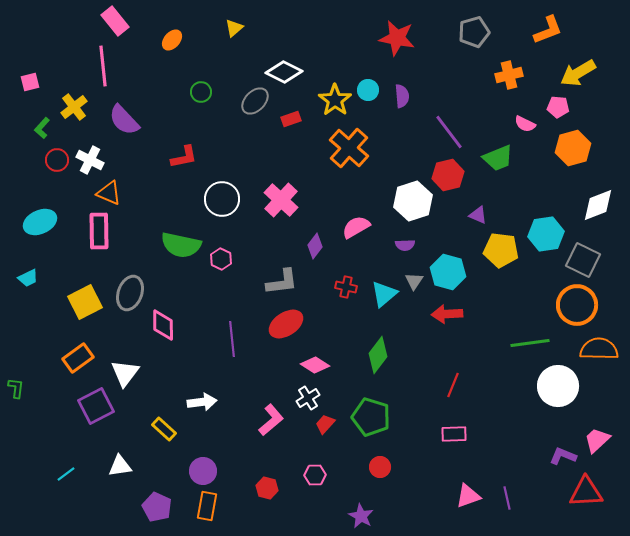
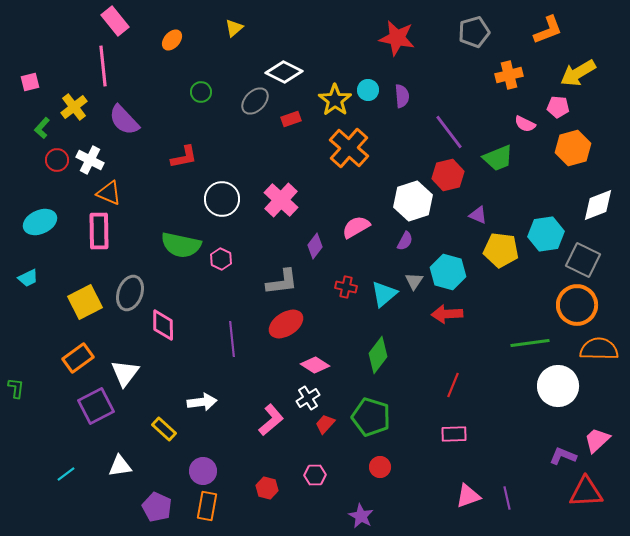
purple semicircle at (405, 245): moved 4 px up; rotated 60 degrees counterclockwise
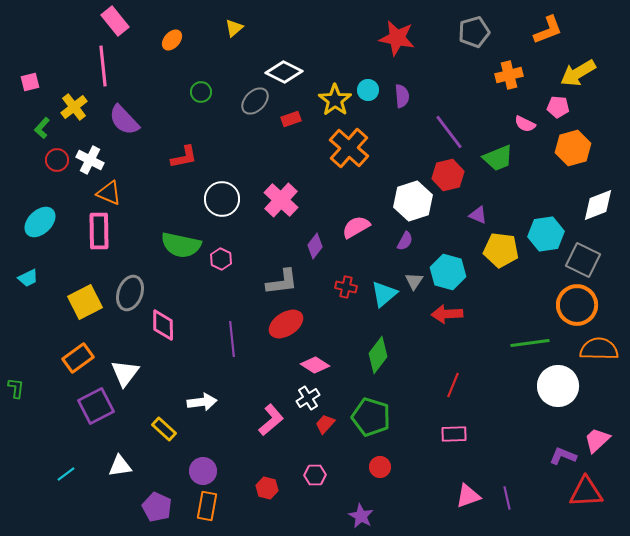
cyan ellipse at (40, 222): rotated 20 degrees counterclockwise
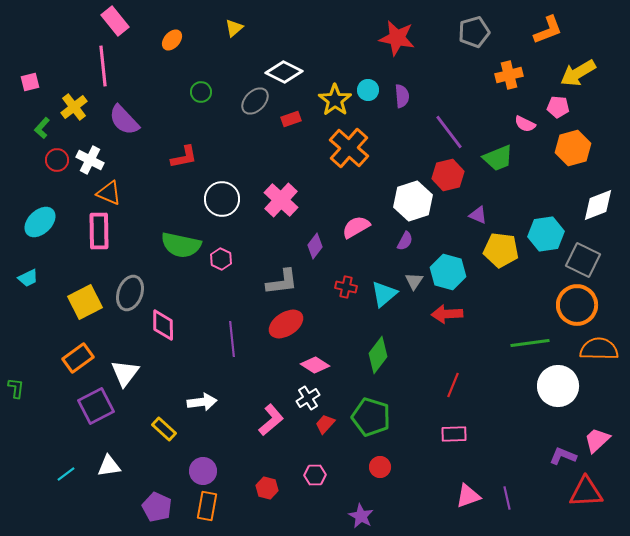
white triangle at (120, 466): moved 11 px left
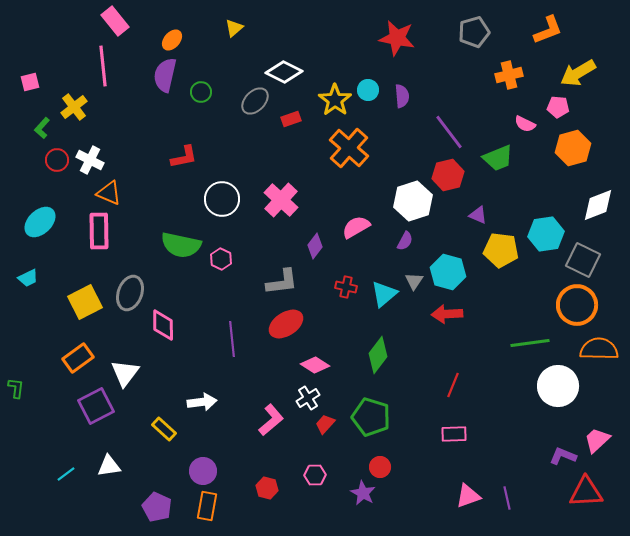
purple semicircle at (124, 120): moved 41 px right, 45 px up; rotated 56 degrees clockwise
purple star at (361, 516): moved 2 px right, 23 px up
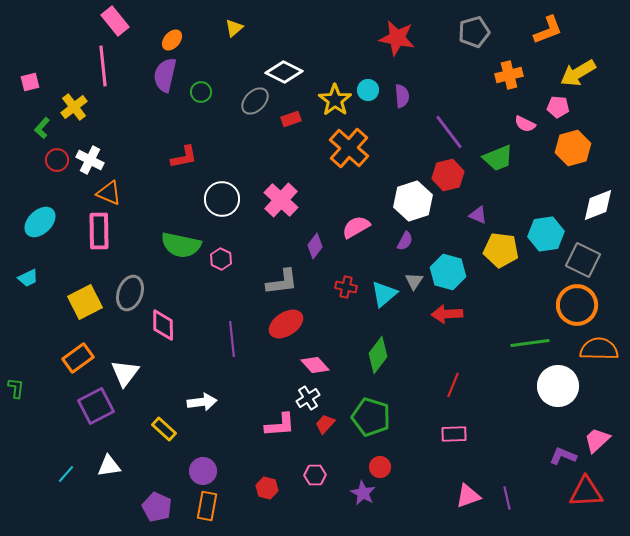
pink diamond at (315, 365): rotated 16 degrees clockwise
pink L-shape at (271, 420): moved 9 px right, 5 px down; rotated 36 degrees clockwise
cyan line at (66, 474): rotated 12 degrees counterclockwise
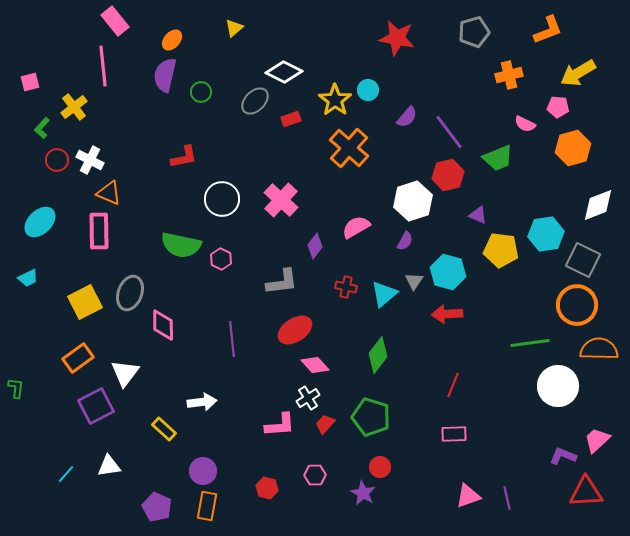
purple semicircle at (402, 96): moved 5 px right, 21 px down; rotated 45 degrees clockwise
red ellipse at (286, 324): moved 9 px right, 6 px down
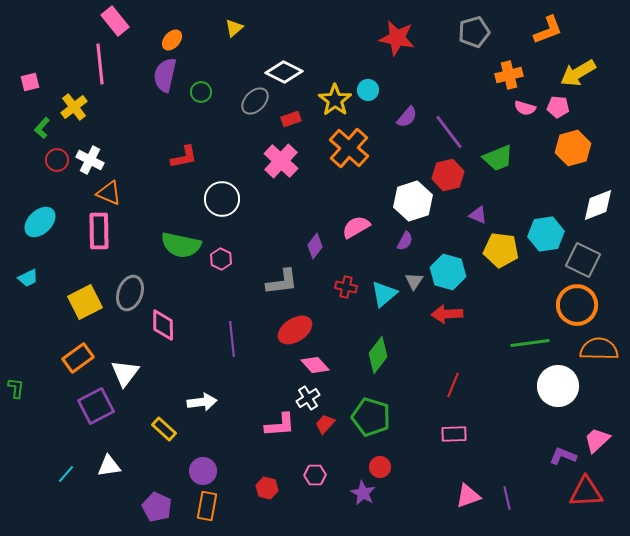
pink line at (103, 66): moved 3 px left, 2 px up
pink semicircle at (525, 124): moved 16 px up; rotated 10 degrees counterclockwise
pink cross at (281, 200): moved 39 px up
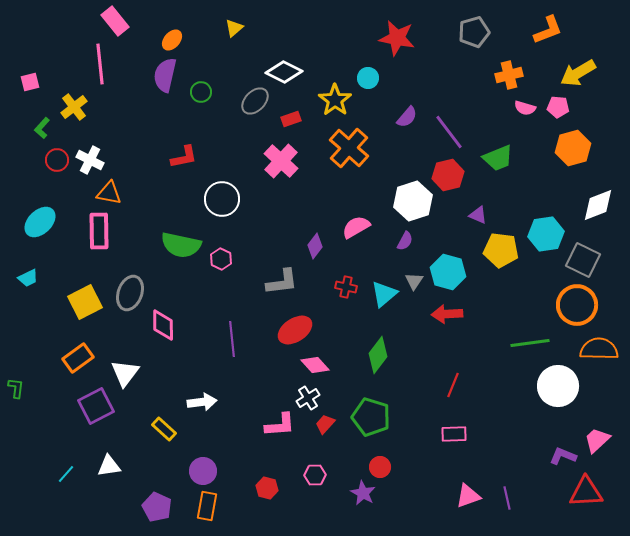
cyan circle at (368, 90): moved 12 px up
orange triangle at (109, 193): rotated 12 degrees counterclockwise
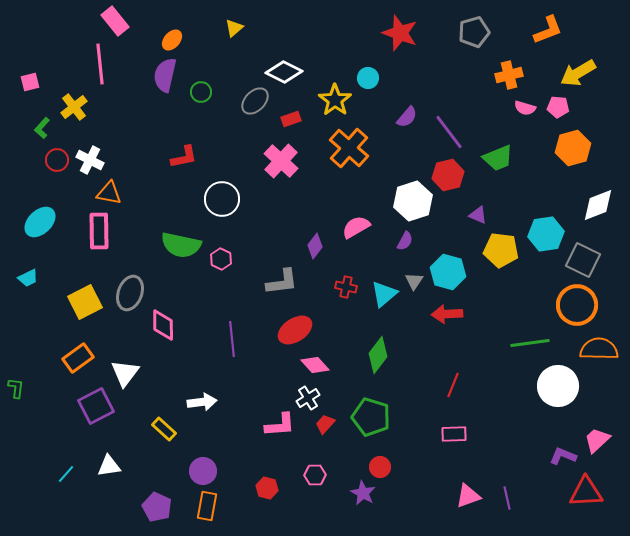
red star at (397, 38): moved 3 px right, 5 px up; rotated 9 degrees clockwise
